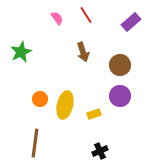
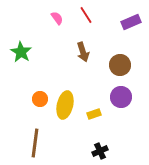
purple rectangle: rotated 18 degrees clockwise
green star: rotated 15 degrees counterclockwise
purple circle: moved 1 px right, 1 px down
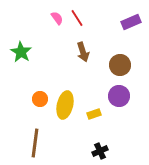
red line: moved 9 px left, 3 px down
purple circle: moved 2 px left, 1 px up
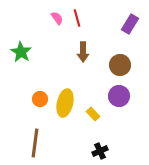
red line: rotated 18 degrees clockwise
purple rectangle: moved 1 px left, 2 px down; rotated 36 degrees counterclockwise
brown arrow: rotated 18 degrees clockwise
yellow ellipse: moved 2 px up
yellow rectangle: moved 1 px left; rotated 64 degrees clockwise
